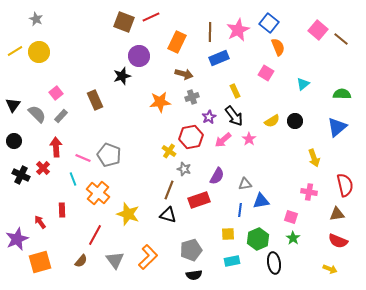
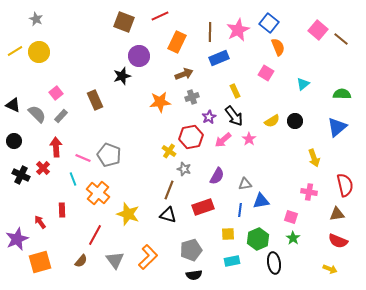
red line at (151, 17): moved 9 px right, 1 px up
brown arrow at (184, 74): rotated 36 degrees counterclockwise
black triangle at (13, 105): rotated 42 degrees counterclockwise
red rectangle at (199, 200): moved 4 px right, 7 px down
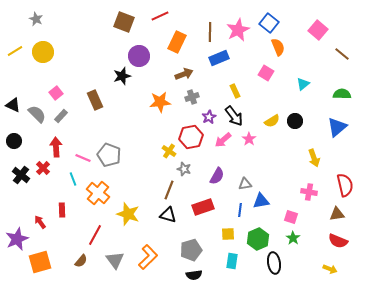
brown line at (341, 39): moved 1 px right, 15 px down
yellow circle at (39, 52): moved 4 px right
black cross at (21, 175): rotated 12 degrees clockwise
cyan rectangle at (232, 261): rotated 70 degrees counterclockwise
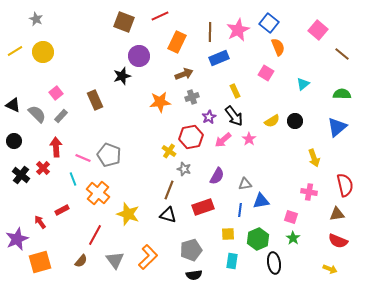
red rectangle at (62, 210): rotated 64 degrees clockwise
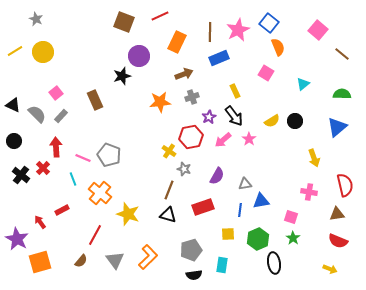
orange cross at (98, 193): moved 2 px right
purple star at (17, 239): rotated 20 degrees counterclockwise
cyan rectangle at (232, 261): moved 10 px left, 4 px down
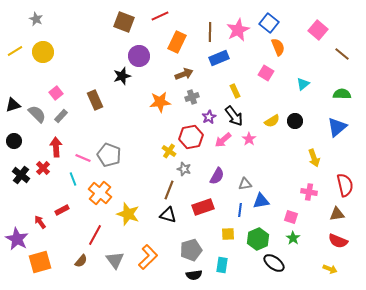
black triangle at (13, 105): rotated 42 degrees counterclockwise
black ellipse at (274, 263): rotated 45 degrees counterclockwise
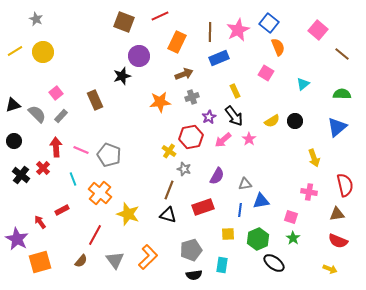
pink line at (83, 158): moved 2 px left, 8 px up
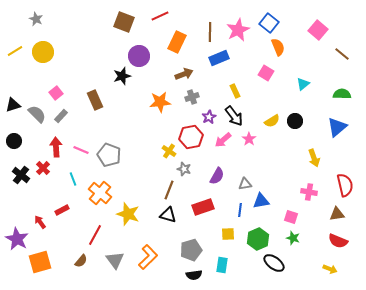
green star at (293, 238): rotated 16 degrees counterclockwise
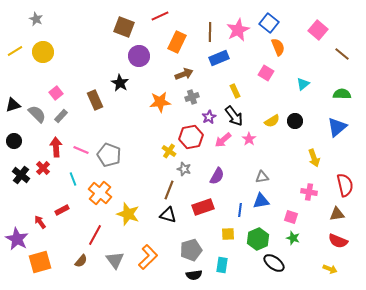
brown square at (124, 22): moved 5 px down
black star at (122, 76): moved 2 px left, 7 px down; rotated 24 degrees counterclockwise
gray triangle at (245, 184): moved 17 px right, 7 px up
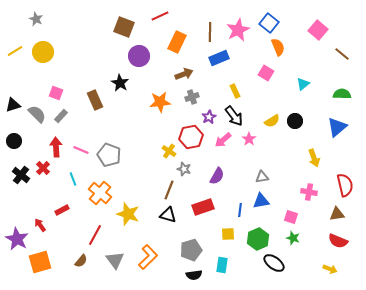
pink square at (56, 93): rotated 32 degrees counterclockwise
red arrow at (40, 222): moved 3 px down
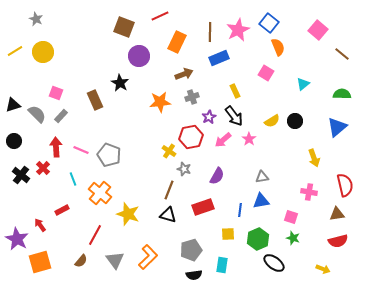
red semicircle at (338, 241): rotated 36 degrees counterclockwise
yellow arrow at (330, 269): moved 7 px left
